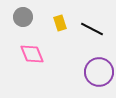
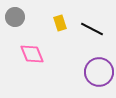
gray circle: moved 8 px left
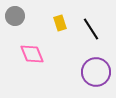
gray circle: moved 1 px up
black line: moved 1 px left; rotated 30 degrees clockwise
purple circle: moved 3 px left
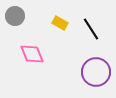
yellow rectangle: rotated 42 degrees counterclockwise
